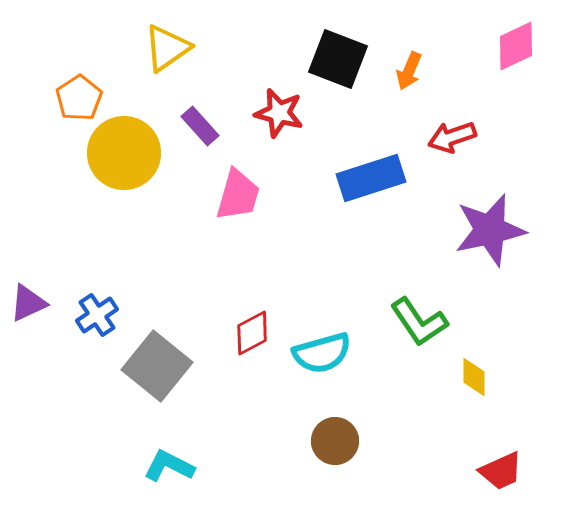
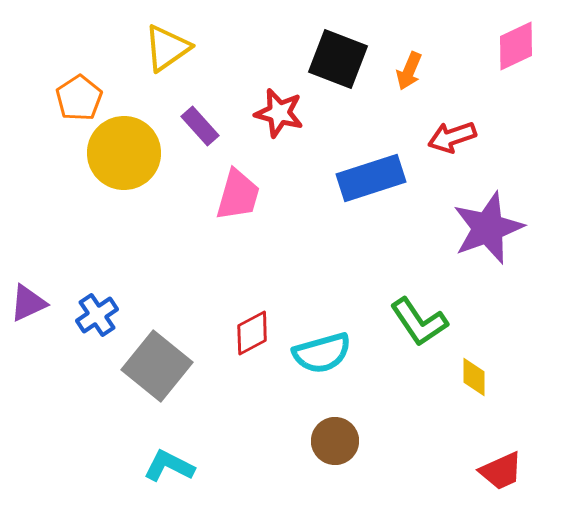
purple star: moved 2 px left, 2 px up; rotated 8 degrees counterclockwise
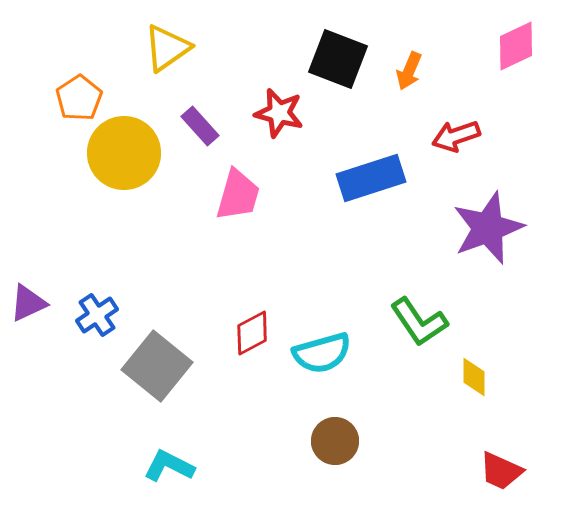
red arrow: moved 4 px right, 1 px up
red trapezoid: rotated 48 degrees clockwise
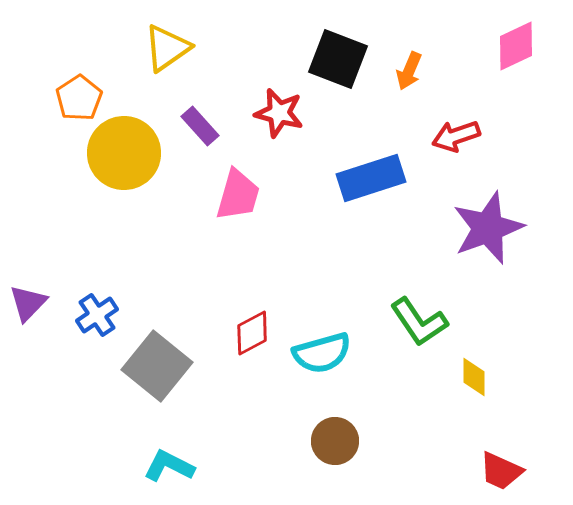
purple triangle: rotated 21 degrees counterclockwise
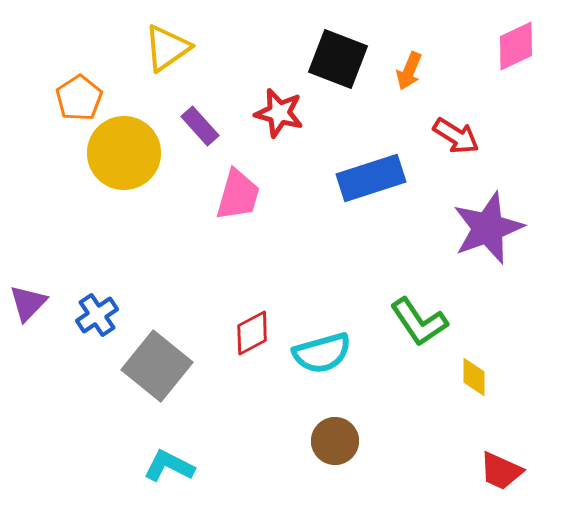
red arrow: rotated 129 degrees counterclockwise
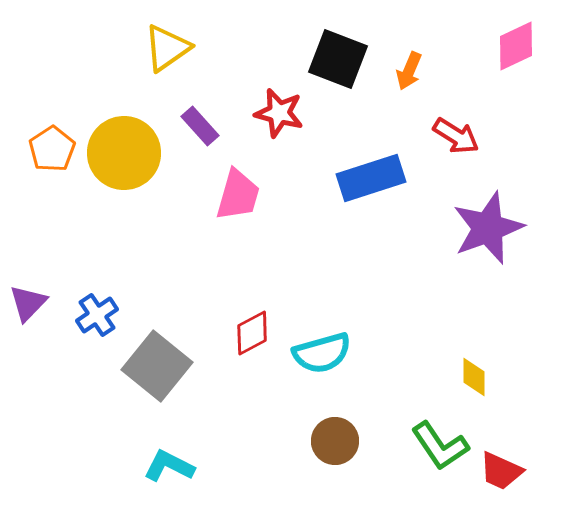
orange pentagon: moved 27 px left, 51 px down
green L-shape: moved 21 px right, 124 px down
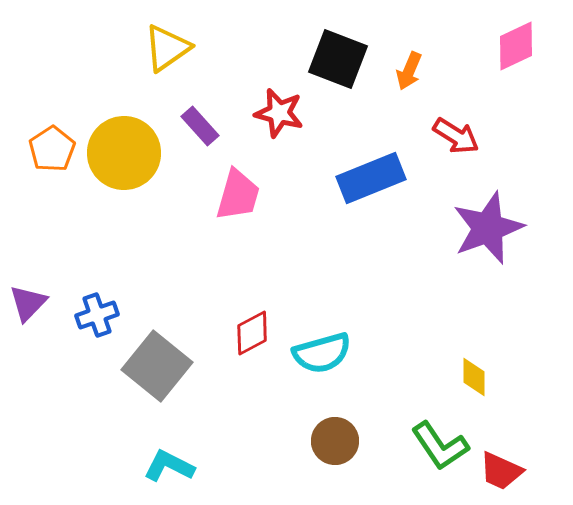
blue rectangle: rotated 4 degrees counterclockwise
blue cross: rotated 15 degrees clockwise
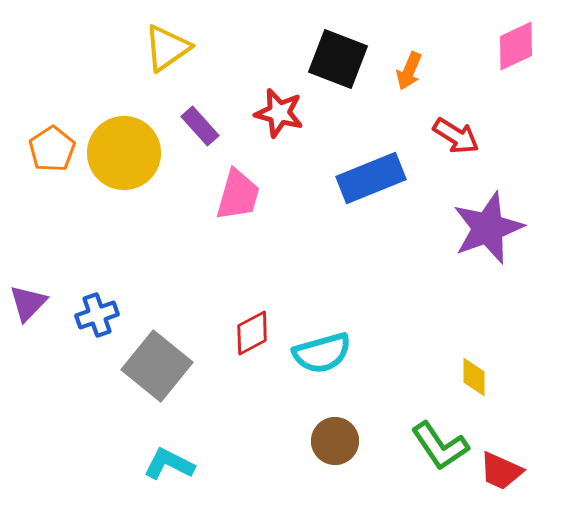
cyan L-shape: moved 2 px up
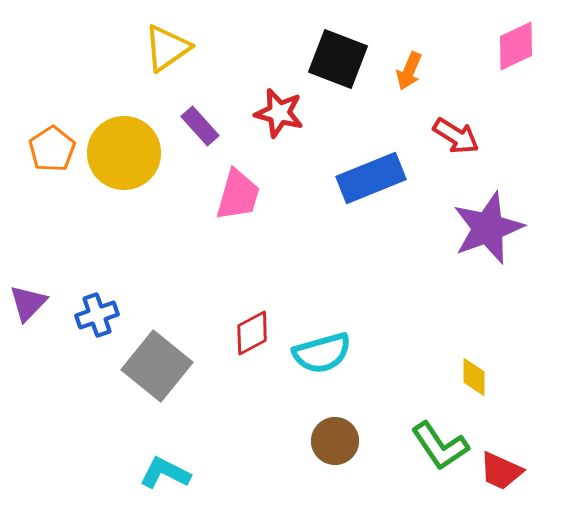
cyan L-shape: moved 4 px left, 9 px down
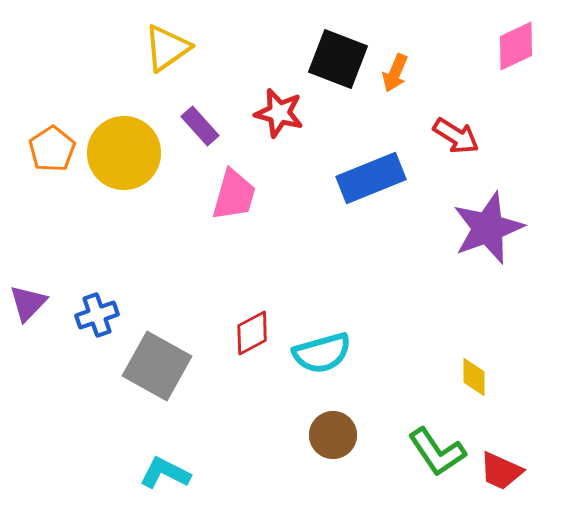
orange arrow: moved 14 px left, 2 px down
pink trapezoid: moved 4 px left
gray square: rotated 10 degrees counterclockwise
brown circle: moved 2 px left, 6 px up
green L-shape: moved 3 px left, 6 px down
